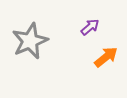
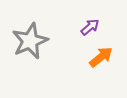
orange arrow: moved 5 px left
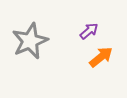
purple arrow: moved 1 px left, 4 px down
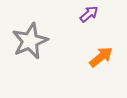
purple arrow: moved 17 px up
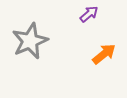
orange arrow: moved 3 px right, 3 px up
